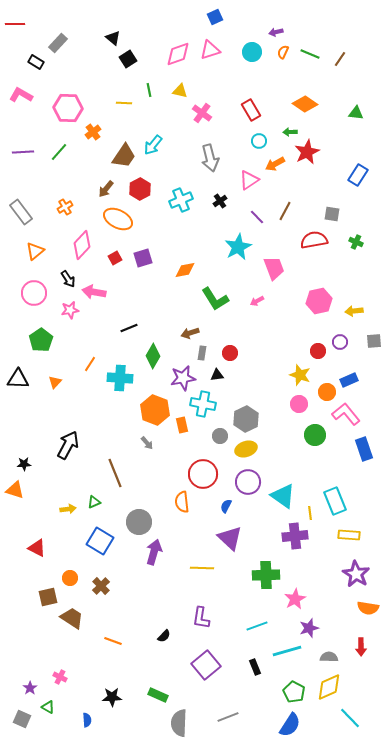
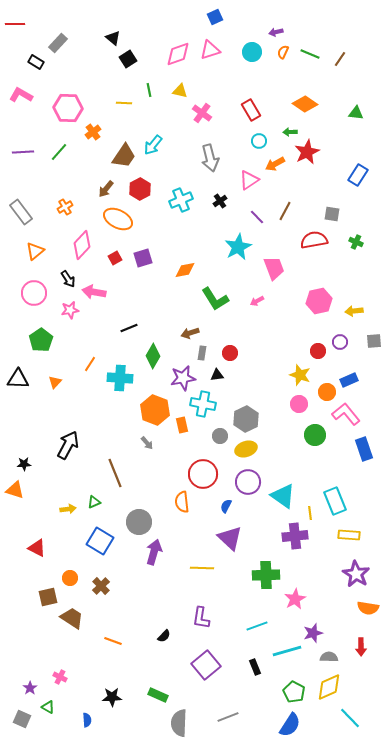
purple star at (309, 628): moved 4 px right, 5 px down
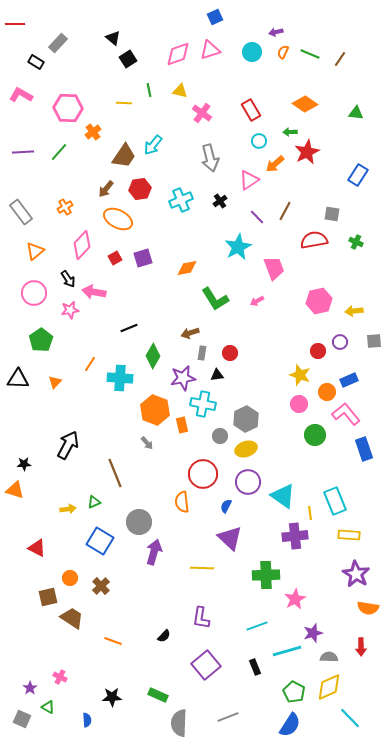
orange arrow at (275, 164): rotated 12 degrees counterclockwise
red hexagon at (140, 189): rotated 20 degrees clockwise
orange diamond at (185, 270): moved 2 px right, 2 px up
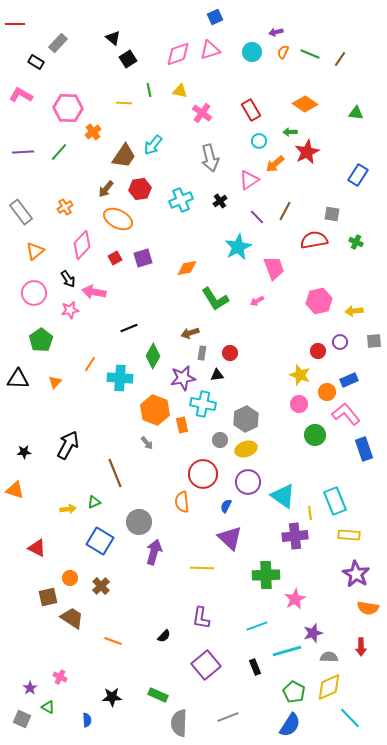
gray circle at (220, 436): moved 4 px down
black star at (24, 464): moved 12 px up
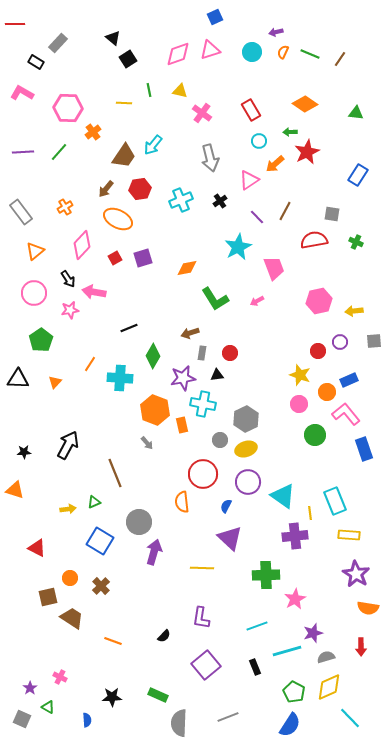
pink L-shape at (21, 95): moved 1 px right, 2 px up
gray semicircle at (329, 657): moved 3 px left; rotated 18 degrees counterclockwise
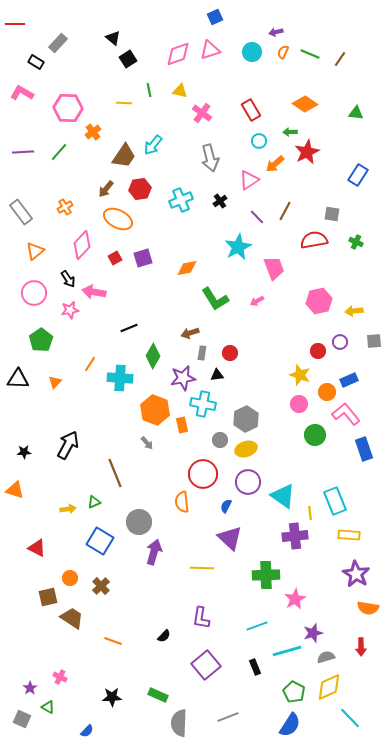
blue semicircle at (87, 720): moved 11 px down; rotated 48 degrees clockwise
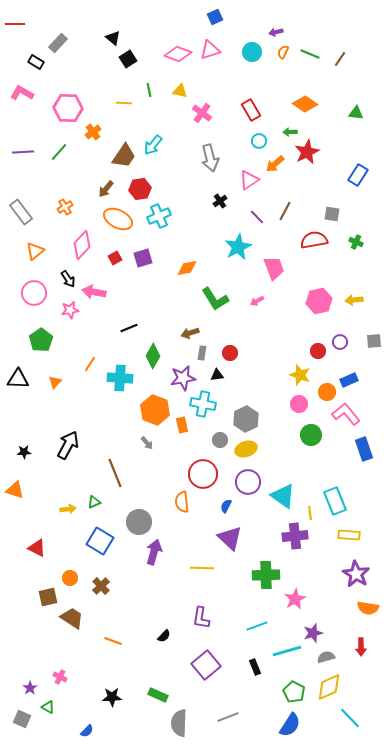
pink diamond at (178, 54): rotated 40 degrees clockwise
cyan cross at (181, 200): moved 22 px left, 16 px down
yellow arrow at (354, 311): moved 11 px up
green circle at (315, 435): moved 4 px left
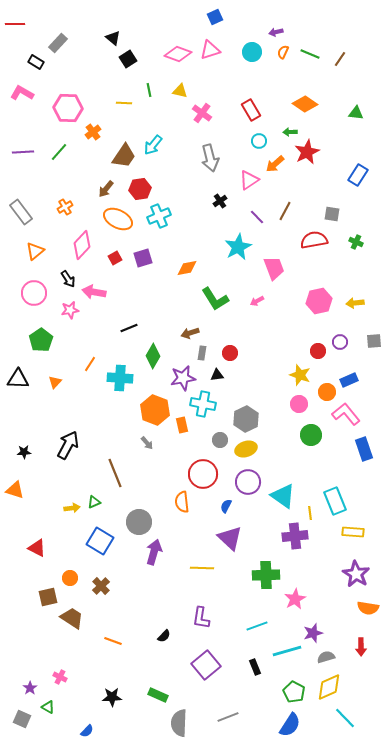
yellow arrow at (354, 300): moved 1 px right, 3 px down
yellow arrow at (68, 509): moved 4 px right, 1 px up
yellow rectangle at (349, 535): moved 4 px right, 3 px up
cyan line at (350, 718): moved 5 px left
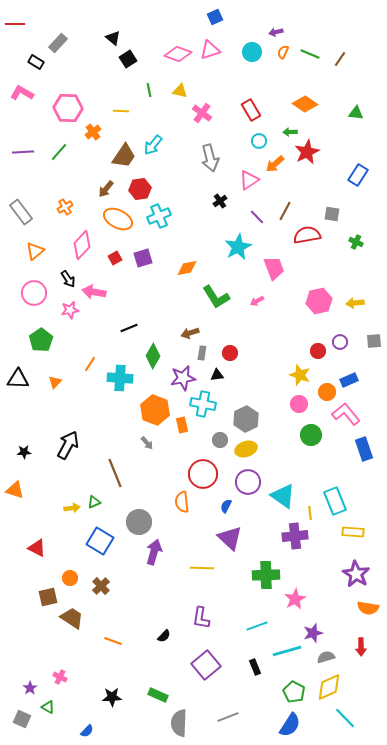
yellow line at (124, 103): moved 3 px left, 8 px down
red semicircle at (314, 240): moved 7 px left, 5 px up
green L-shape at (215, 299): moved 1 px right, 2 px up
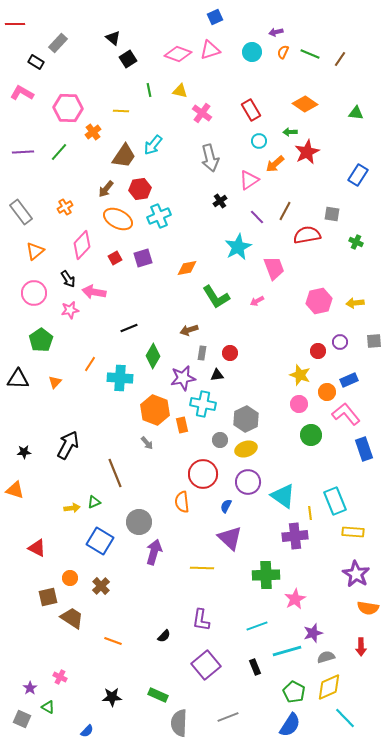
brown arrow at (190, 333): moved 1 px left, 3 px up
purple L-shape at (201, 618): moved 2 px down
